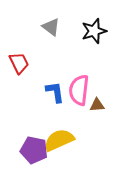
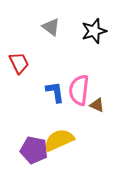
brown triangle: rotated 28 degrees clockwise
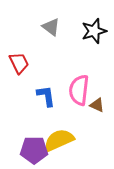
blue L-shape: moved 9 px left, 4 px down
purple pentagon: rotated 12 degrees counterclockwise
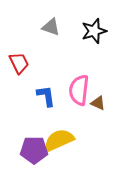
gray triangle: rotated 18 degrees counterclockwise
brown triangle: moved 1 px right, 2 px up
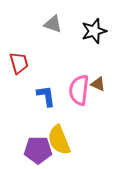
gray triangle: moved 2 px right, 3 px up
red trapezoid: rotated 10 degrees clockwise
brown triangle: moved 19 px up
yellow semicircle: rotated 88 degrees counterclockwise
purple pentagon: moved 4 px right
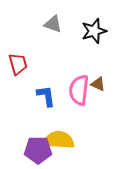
red trapezoid: moved 1 px left, 1 px down
yellow semicircle: rotated 116 degrees clockwise
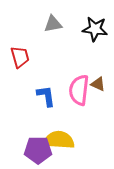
gray triangle: rotated 30 degrees counterclockwise
black star: moved 1 px right, 2 px up; rotated 25 degrees clockwise
red trapezoid: moved 2 px right, 7 px up
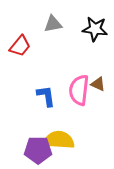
red trapezoid: moved 11 px up; rotated 55 degrees clockwise
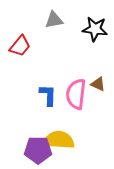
gray triangle: moved 1 px right, 4 px up
pink semicircle: moved 3 px left, 4 px down
blue L-shape: moved 2 px right, 1 px up; rotated 10 degrees clockwise
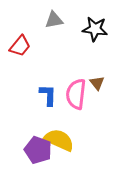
brown triangle: moved 1 px left, 1 px up; rotated 28 degrees clockwise
yellow semicircle: rotated 20 degrees clockwise
purple pentagon: rotated 20 degrees clockwise
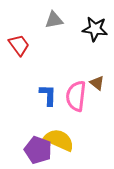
red trapezoid: moved 1 px left, 1 px up; rotated 75 degrees counterclockwise
brown triangle: rotated 14 degrees counterclockwise
pink semicircle: moved 2 px down
